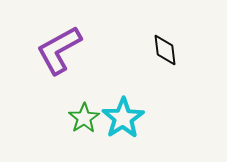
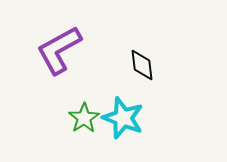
black diamond: moved 23 px left, 15 px down
cyan star: rotated 18 degrees counterclockwise
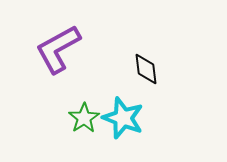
purple L-shape: moved 1 px left, 1 px up
black diamond: moved 4 px right, 4 px down
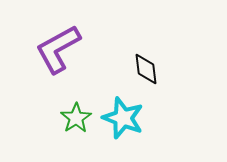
green star: moved 8 px left
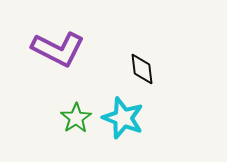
purple L-shape: rotated 124 degrees counterclockwise
black diamond: moved 4 px left
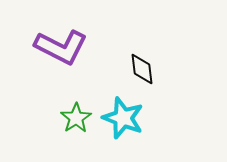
purple L-shape: moved 3 px right, 2 px up
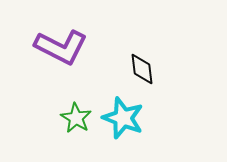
green star: rotated 8 degrees counterclockwise
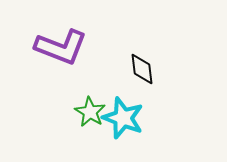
purple L-shape: rotated 6 degrees counterclockwise
green star: moved 14 px right, 6 px up
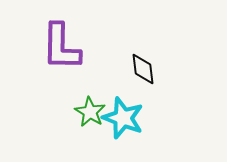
purple L-shape: rotated 70 degrees clockwise
black diamond: moved 1 px right
